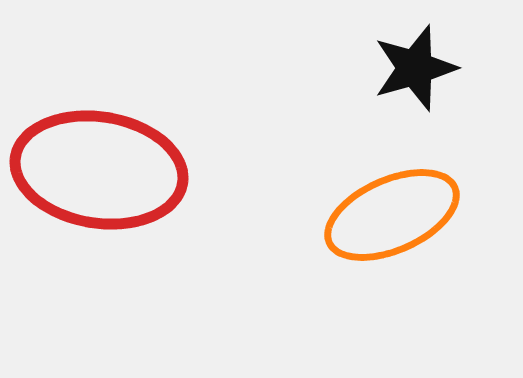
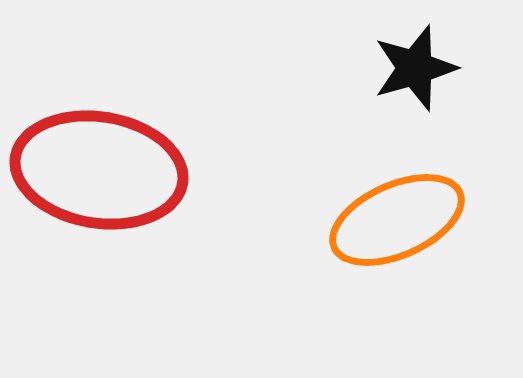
orange ellipse: moved 5 px right, 5 px down
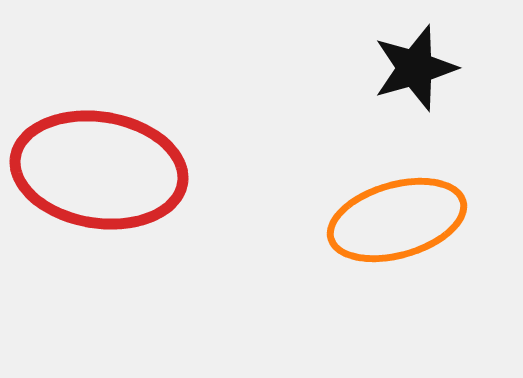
orange ellipse: rotated 8 degrees clockwise
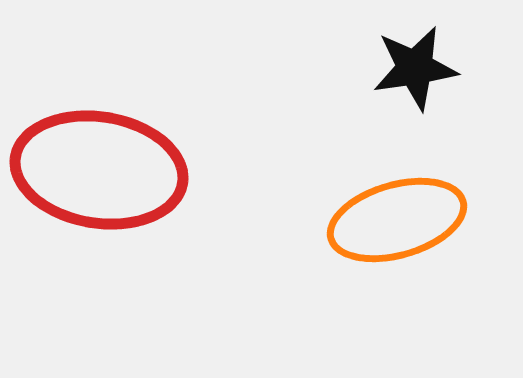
black star: rotated 8 degrees clockwise
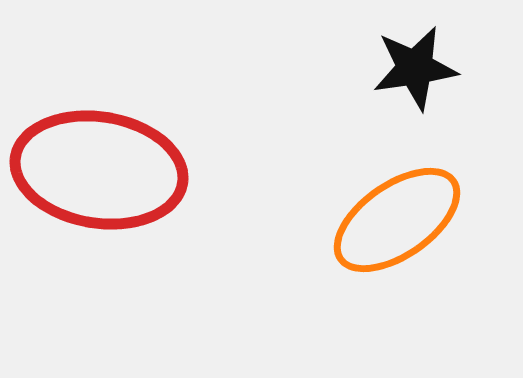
orange ellipse: rotated 19 degrees counterclockwise
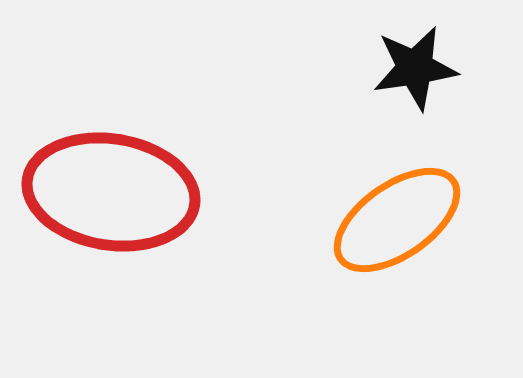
red ellipse: moved 12 px right, 22 px down
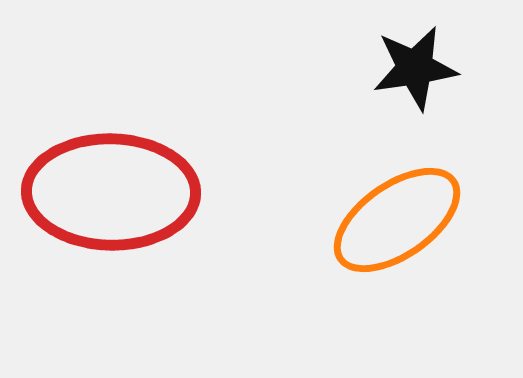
red ellipse: rotated 8 degrees counterclockwise
